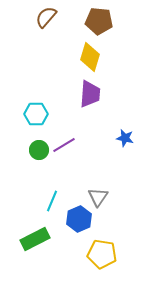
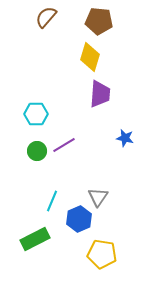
purple trapezoid: moved 10 px right
green circle: moved 2 px left, 1 px down
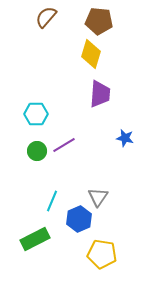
yellow diamond: moved 1 px right, 3 px up
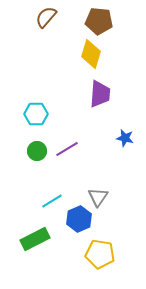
purple line: moved 3 px right, 4 px down
cyan line: rotated 35 degrees clockwise
yellow pentagon: moved 2 px left
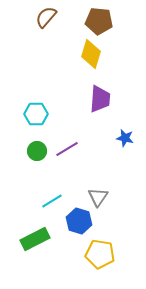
purple trapezoid: moved 5 px down
blue hexagon: moved 2 px down; rotated 20 degrees counterclockwise
